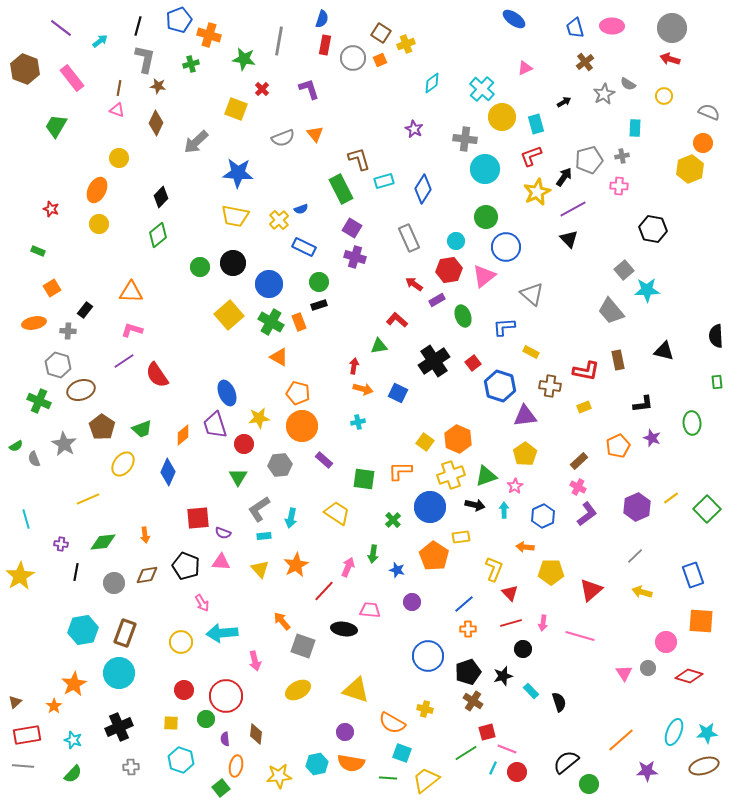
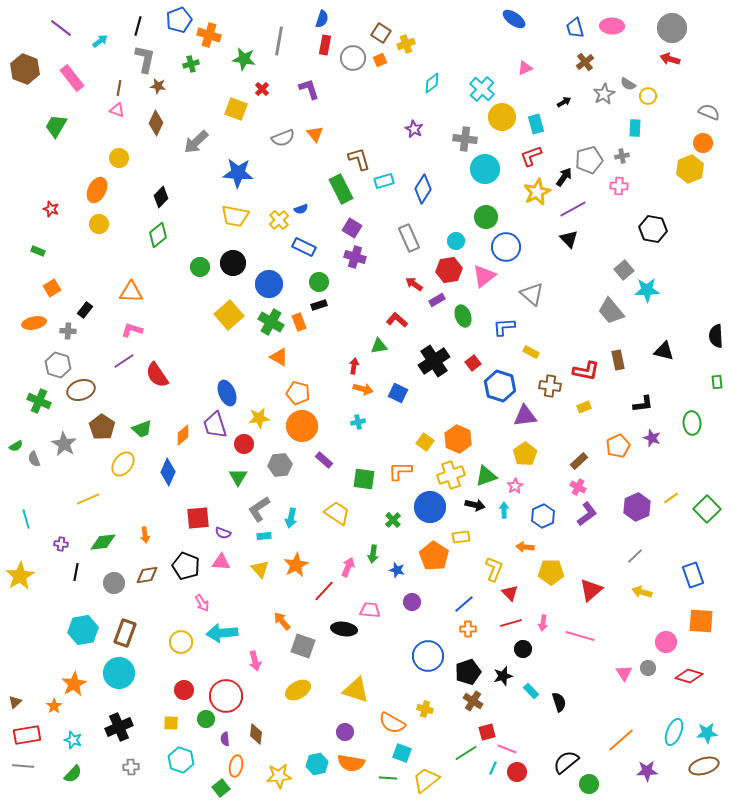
yellow circle at (664, 96): moved 16 px left
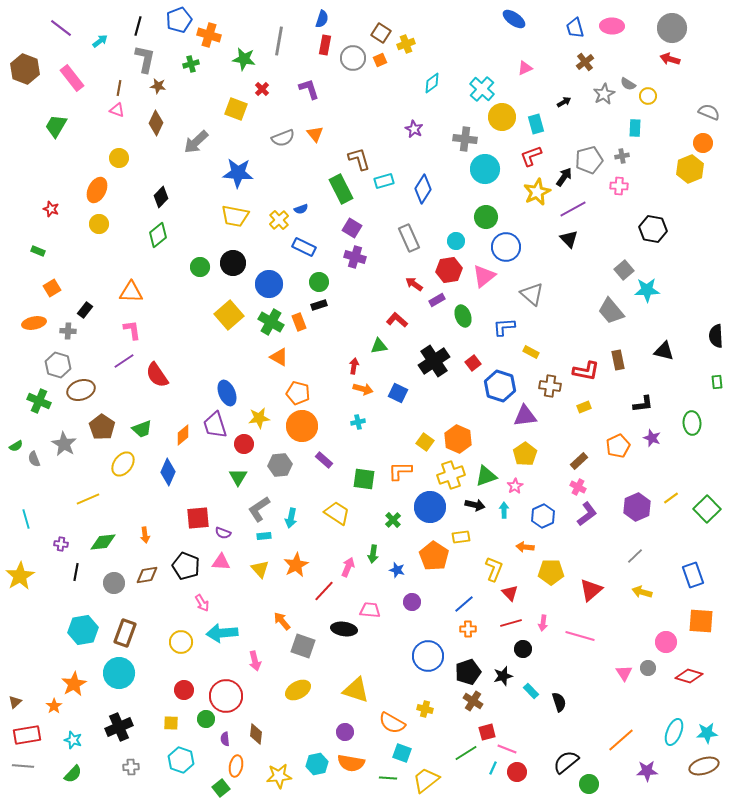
pink L-shape at (132, 330): rotated 65 degrees clockwise
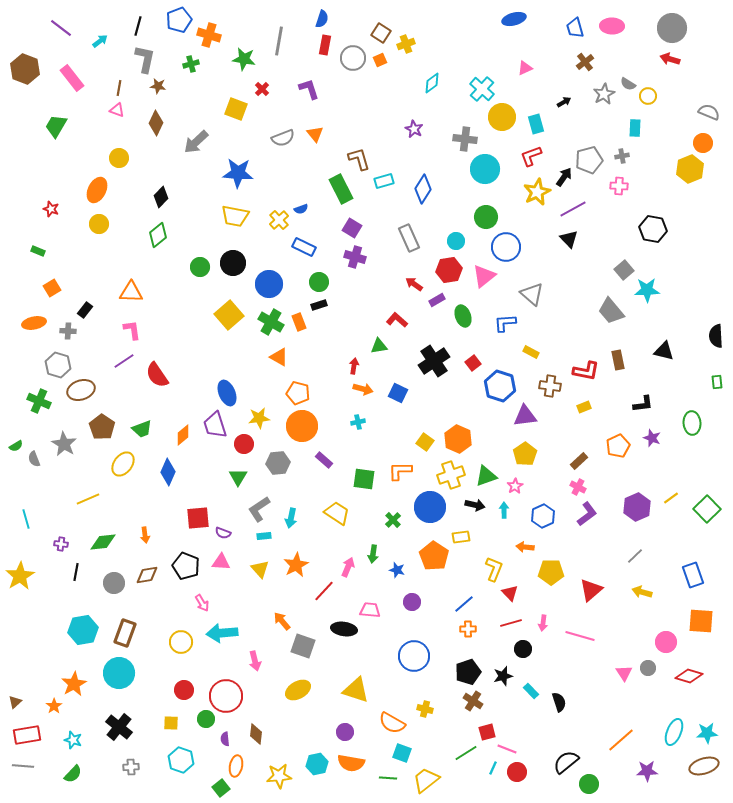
blue ellipse at (514, 19): rotated 50 degrees counterclockwise
blue L-shape at (504, 327): moved 1 px right, 4 px up
gray hexagon at (280, 465): moved 2 px left, 2 px up
blue circle at (428, 656): moved 14 px left
black cross at (119, 727): rotated 28 degrees counterclockwise
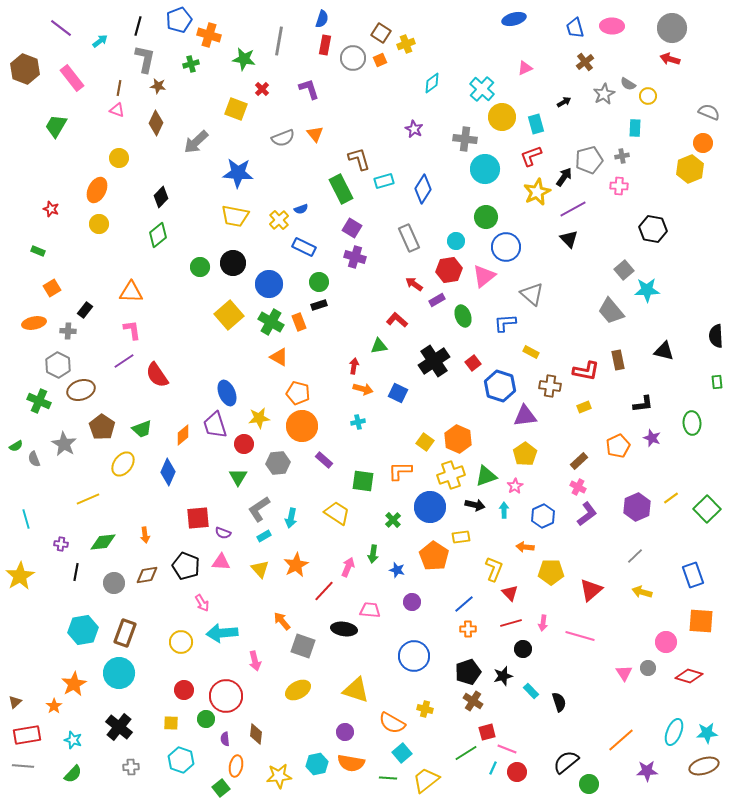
gray hexagon at (58, 365): rotated 10 degrees clockwise
green square at (364, 479): moved 1 px left, 2 px down
cyan rectangle at (264, 536): rotated 24 degrees counterclockwise
cyan square at (402, 753): rotated 30 degrees clockwise
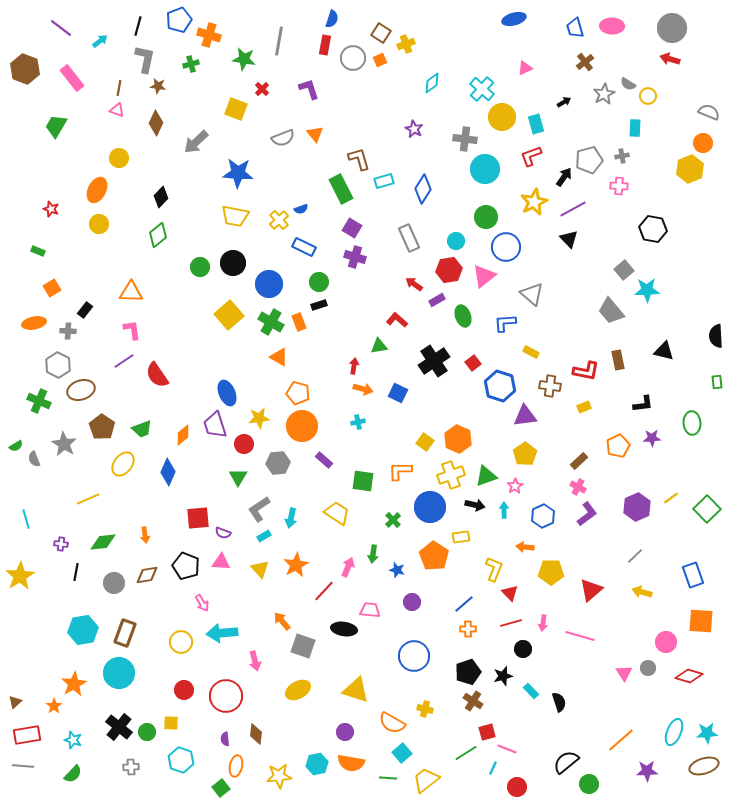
blue semicircle at (322, 19): moved 10 px right
yellow star at (537, 192): moved 3 px left, 10 px down
purple star at (652, 438): rotated 24 degrees counterclockwise
green circle at (206, 719): moved 59 px left, 13 px down
red circle at (517, 772): moved 15 px down
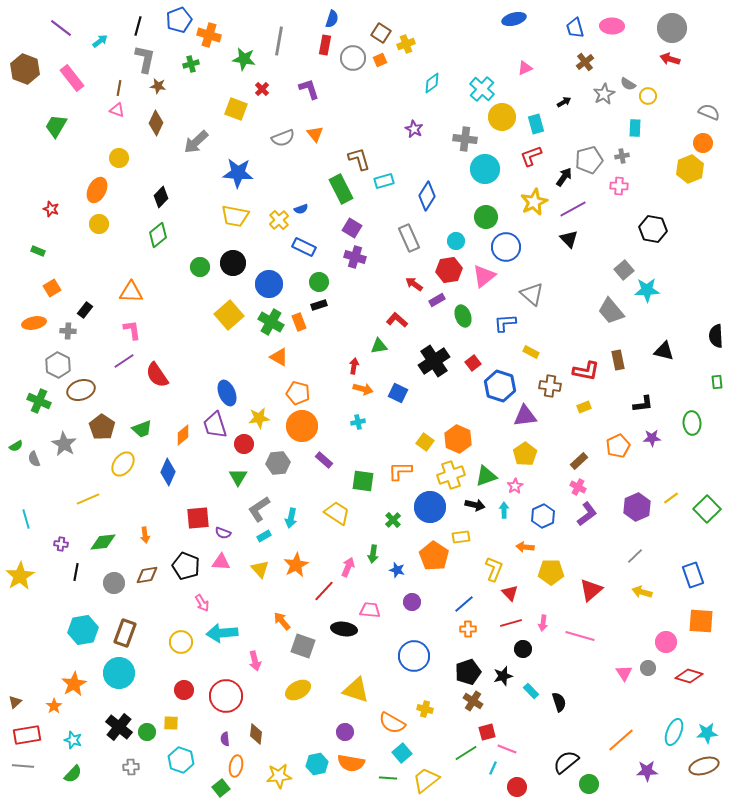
blue diamond at (423, 189): moved 4 px right, 7 px down
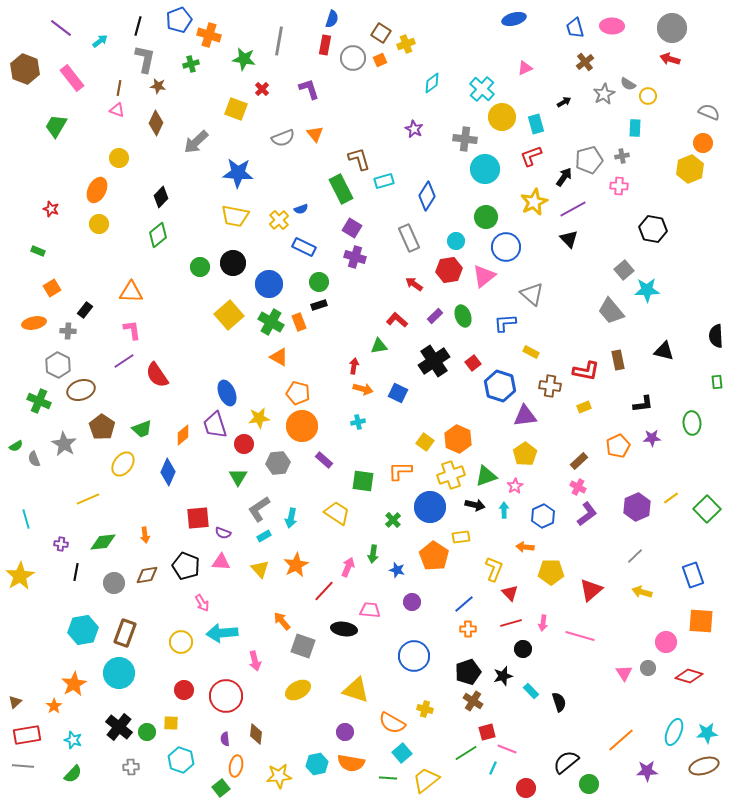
purple rectangle at (437, 300): moved 2 px left, 16 px down; rotated 14 degrees counterclockwise
red circle at (517, 787): moved 9 px right, 1 px down
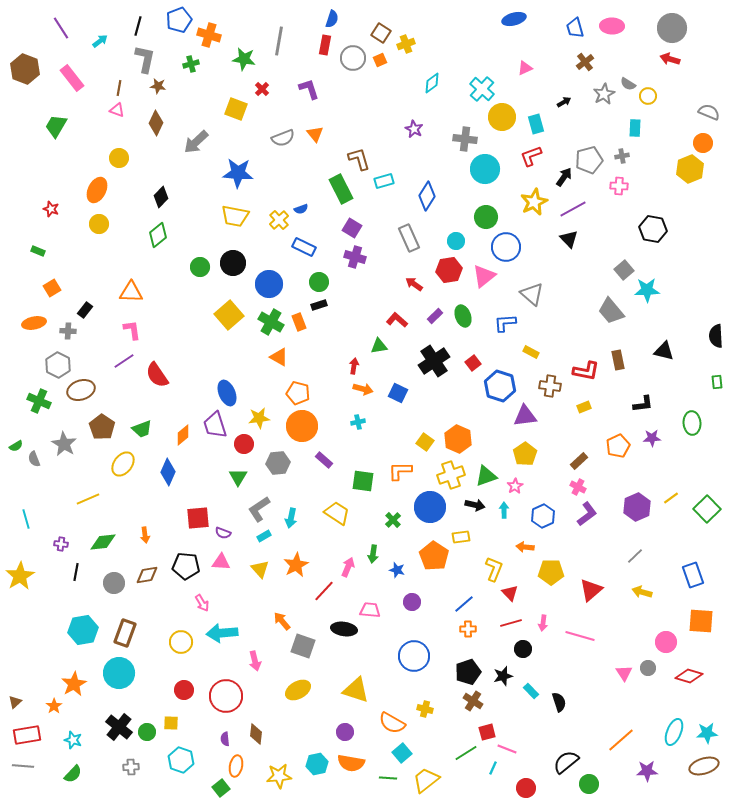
purple line at (61, 28): rotated 20 degrees clockwise
black pentagon at (186, 566): rotated 16 degrees counterclockwise
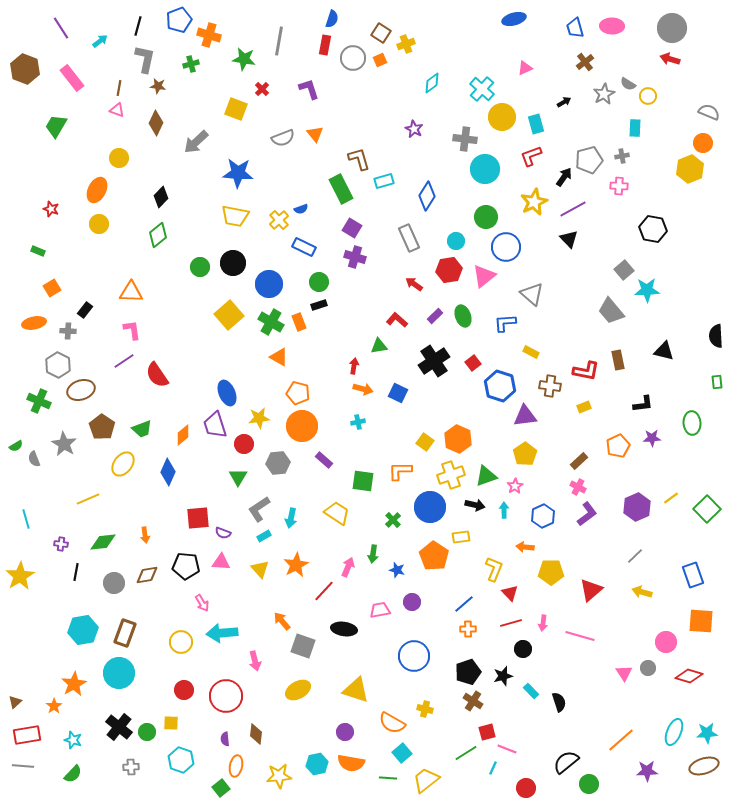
pink trapezoid at (370, 610): moved 10 px right; rotated 15 degrees counterclockwise
